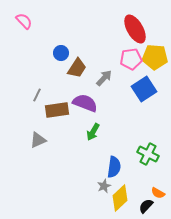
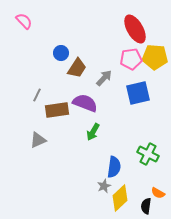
blue square: moved 6 px left, 4 px down; rotated 20 degrees clockwise
black semicircle: rotated 35 degrees counterclockwise
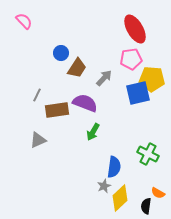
yellow pentagon: moved 3 px left, 22 px down
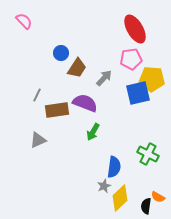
orange semicircle: moved 4 px down
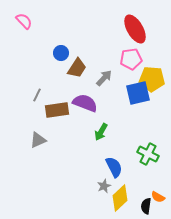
green arrow: moved 8 px right
blue semicircle: rotated 35 degrees counterclockwise
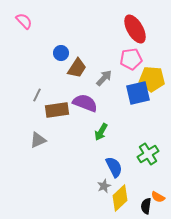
green cross: rotated 30 degrees clockwise
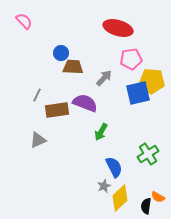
red ellipse: moved 17 px left, 1 px up; rotated 44 degrees counterclockwise
brown trapezoid: moved 4 px left, 1 px up; rotated 120 degrees counterclockwise
yellow pentagon: moved 2 px down
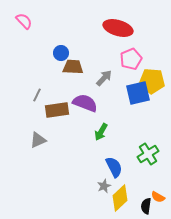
pink pentagon: rotated 15 degrees counterclockwise
